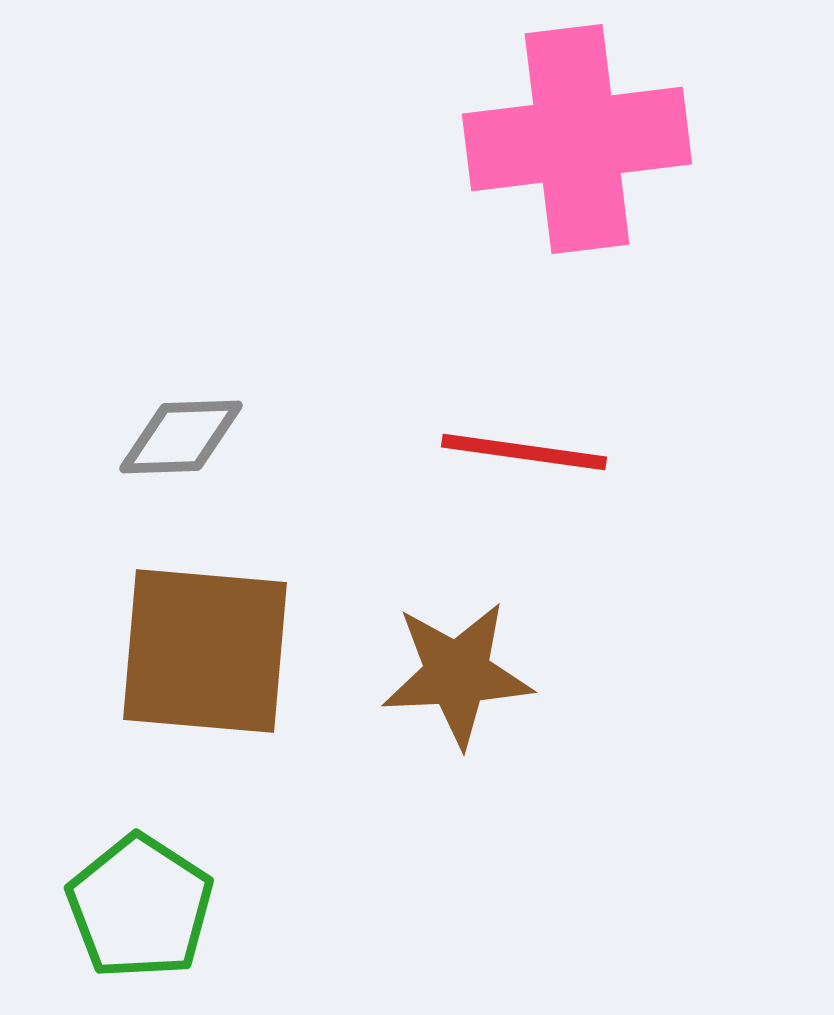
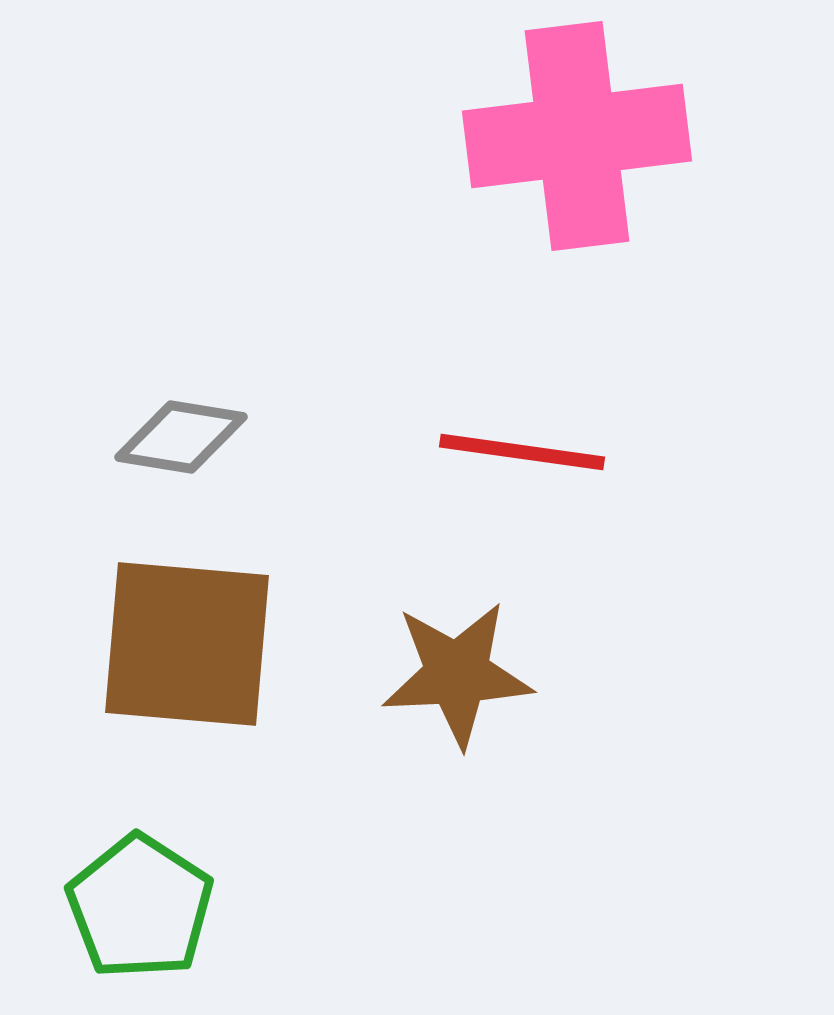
pink cross: moved 3 px up
gray diamond: rotated 11 degrees clockwise
red line: moved 2 px left
brown square: moved 18 px left, 7 px up
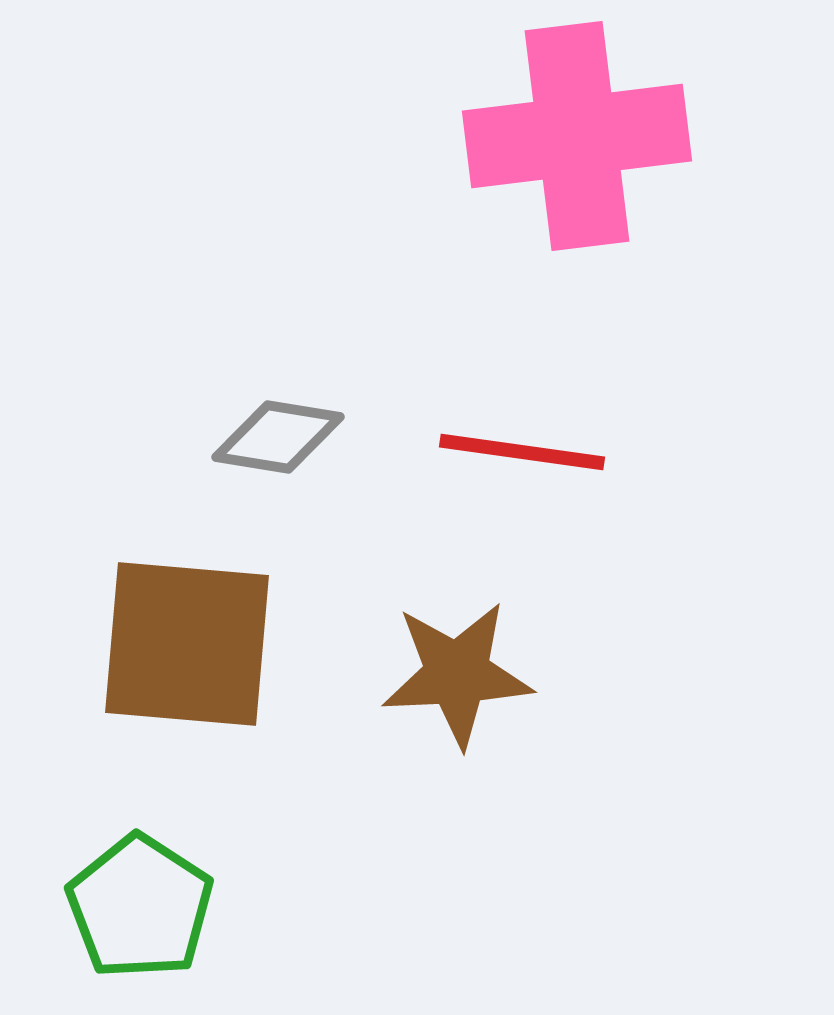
gray diamond: moved 97 px right
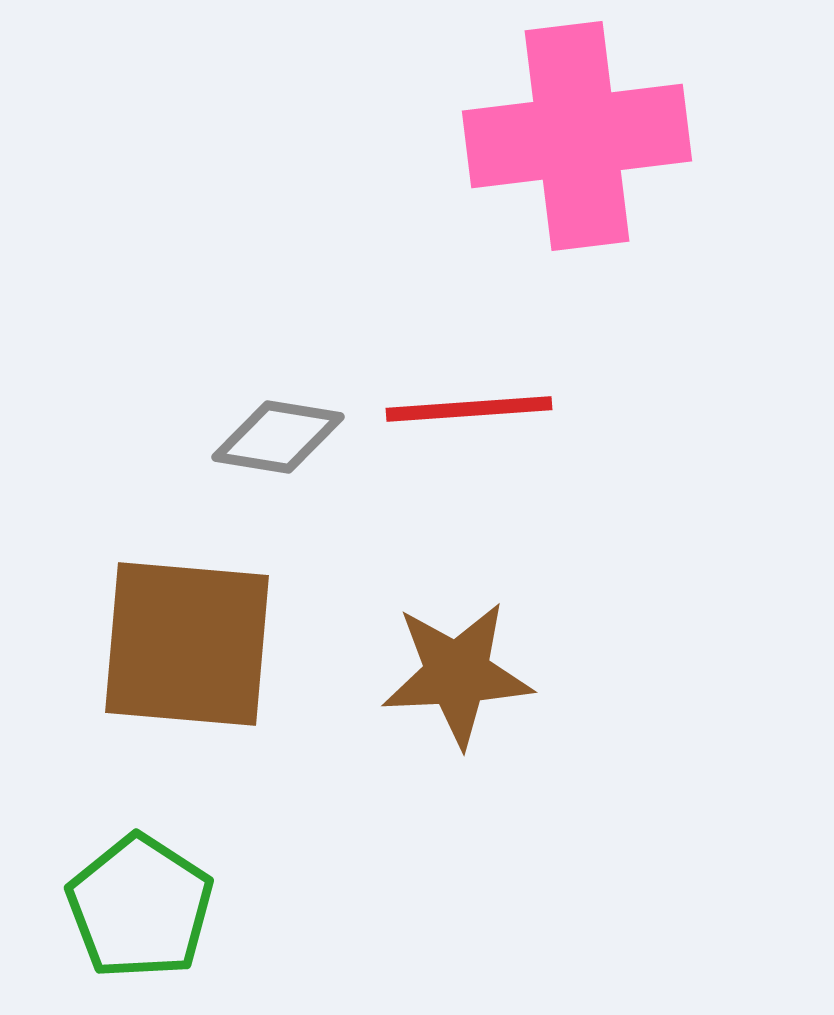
red line: moved 53 px left, 43 px up; rotated 12 degrees counterclockwise
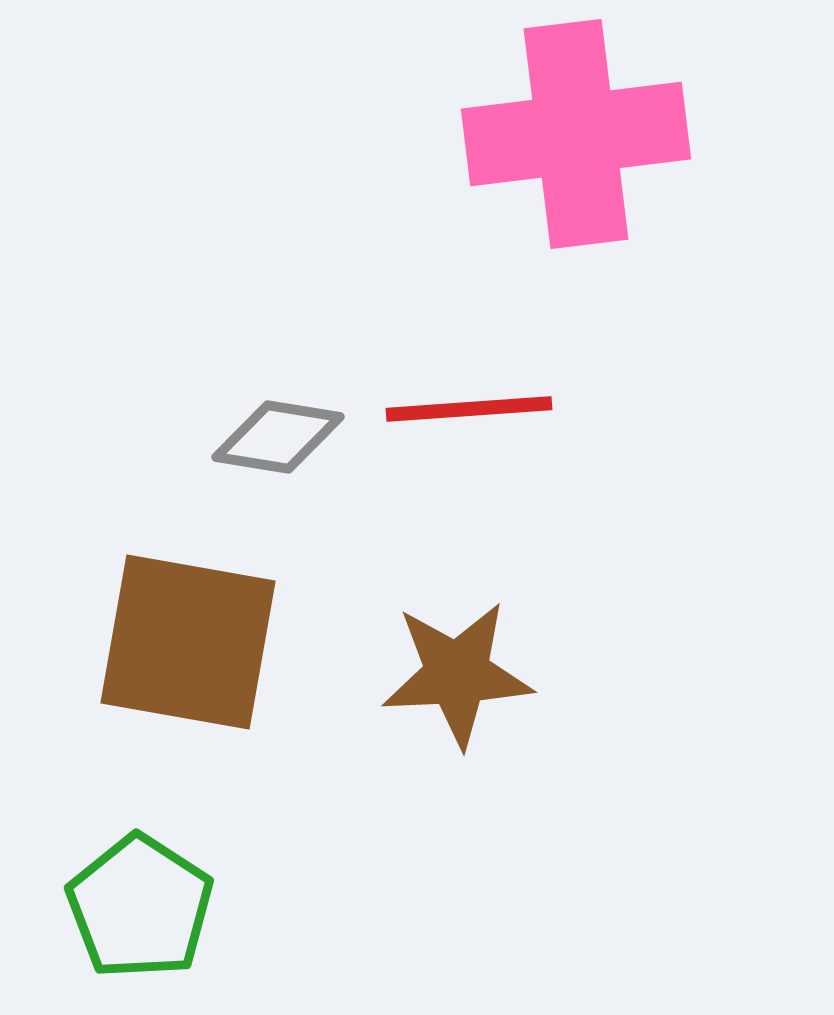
pink cross: moved 1 px left, 2 px up
brown square: moved 1 px right, 2 px up; rotated 5 degrees clockwise
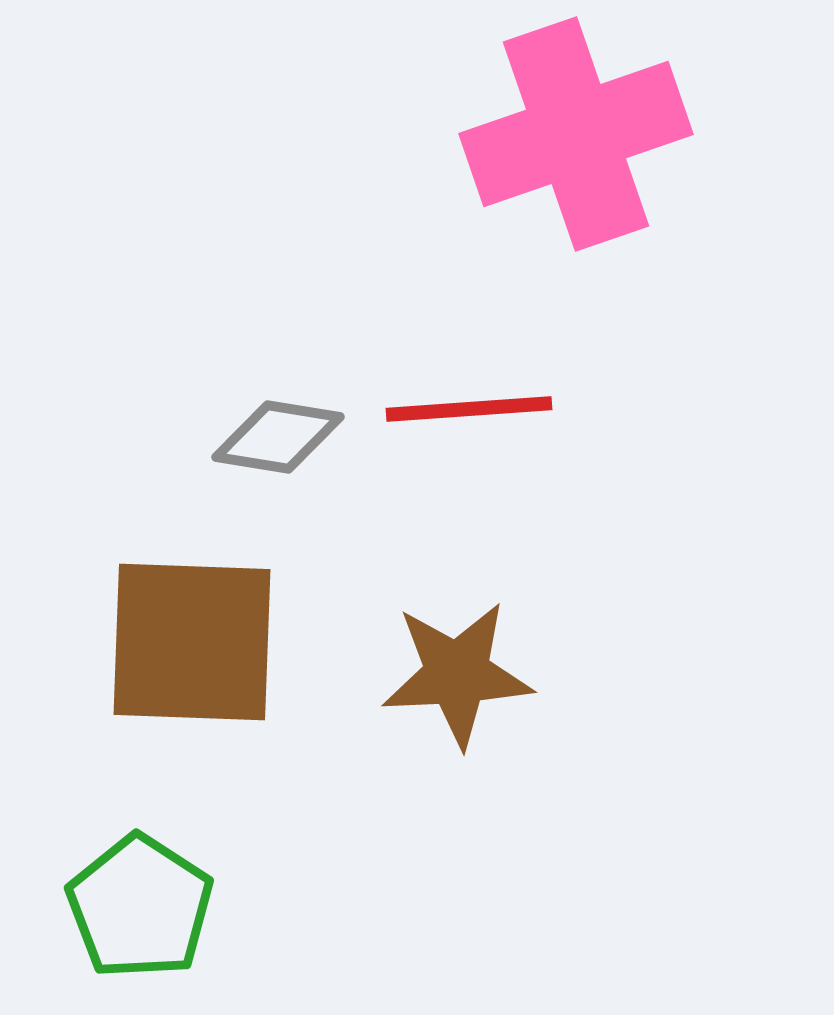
pink cross: rotated 12 degrees counterclockwise
brown square: moved 4 px right; rotated 8 degrees counterclockwise
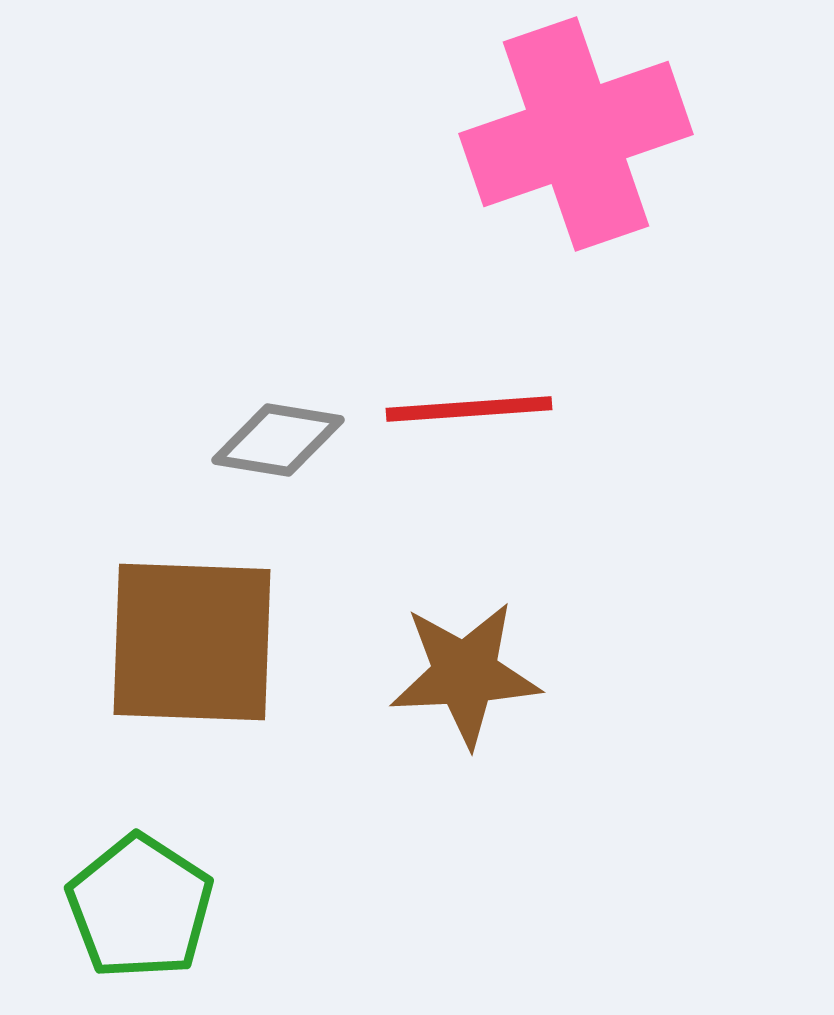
gray diamond: moved 3 px down
brown star: moved 8 px right
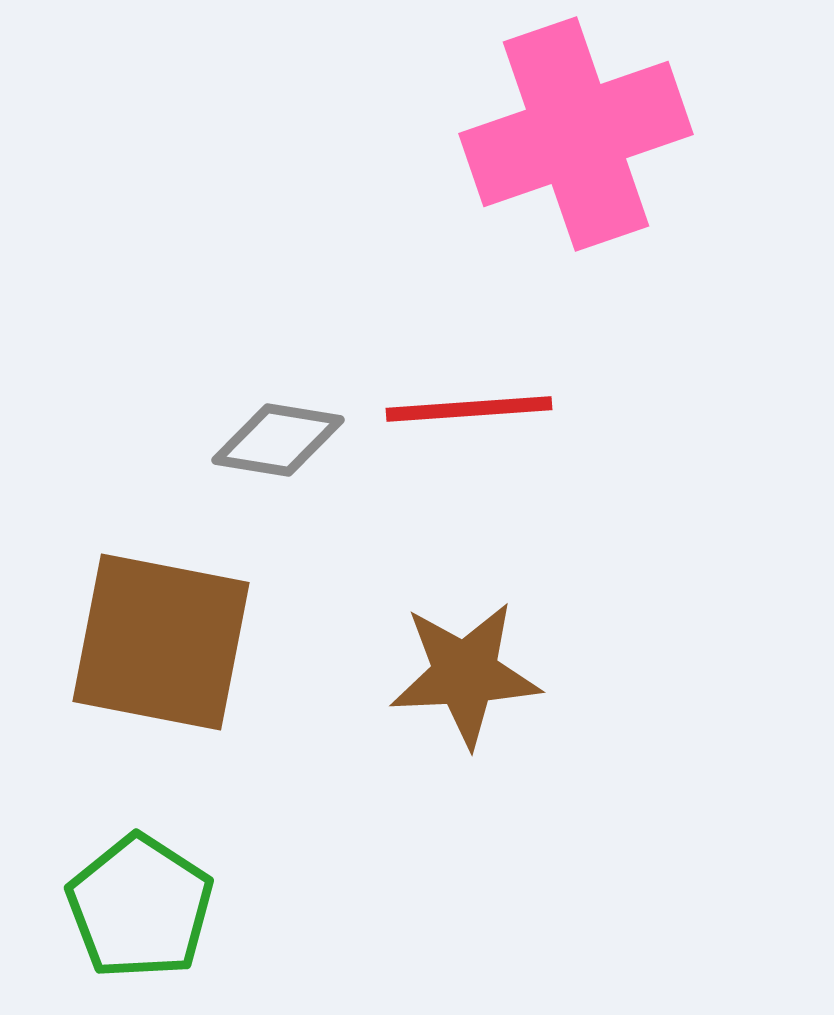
brown square: moved 31 px left; rotated 9 degrees clockwise
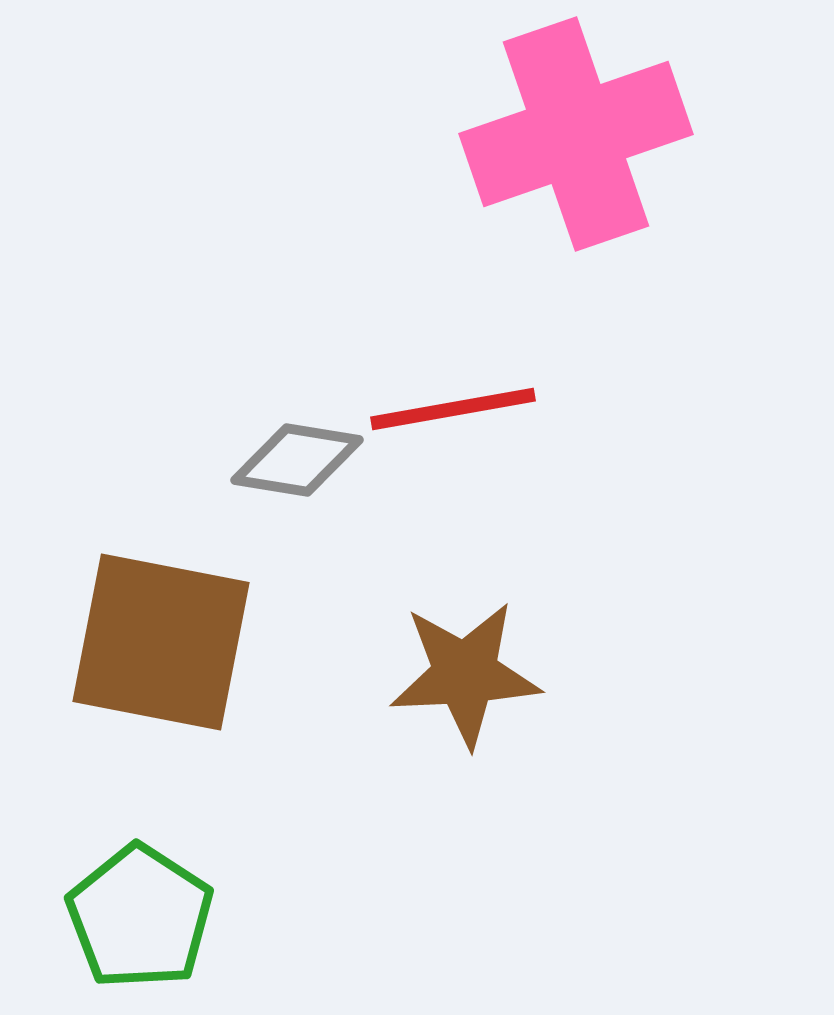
red line: moved 16 px left; rotated 6 degrees counterclockwise
gray diamond: moved 19 px right, 20 px down
green pentagon: moved 10 px down
